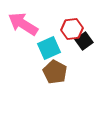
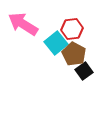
black square: moved 30 px down
cyan square: moved 7 px right, 5 px up; rotated 15 degrees counterclockwise
brown pentagon: moved 19 px right, 18 px up
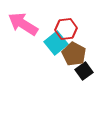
red hexagon: moved 6 px left
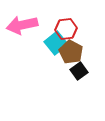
pink arrow: moved 1 px left, 1 px down; rotated 44 degrees counterclockwise
brown pentagon: moved 3 px left, 2 px up
black square: moved 5 px left
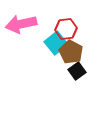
pink arrow: moved 1 px left, 1 px up
black square: moved 2 px left
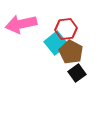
black square: moved 2 px down
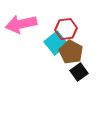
black square: moved 2 px right, 1 px up
